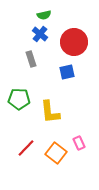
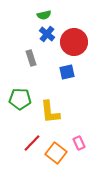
blue cross: moved 7 px right
gray rectangle: moved 1 px up
green pentagon: moved 1 px right
red line: moved 6 px right, 5 px up
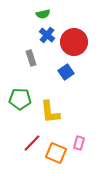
green semicircle: moved 1 px left, 1 px up
blue cross: moved 1 px down
blue square: moved 1 px left; rotated 21 degrees counterclockwise
pink rectangle: rotated 40 degrees clockwise
orange square: rotated 15 degrees counterclockwise
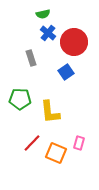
blue cross: moved 1 px right, 2 px up
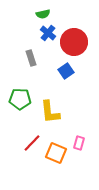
blue square: moved 1 px up
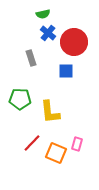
blue square: rotated 35 degrees clockwise
pink rectangle: moved 2 px left, 1 px down
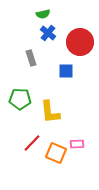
red circle: moved 6 px right
pink rectangle: rotated 72 degrees clockwise
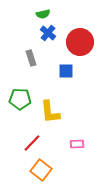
orange square: moved 15 px left, 17 px down; rotated 15 degrees clockwise
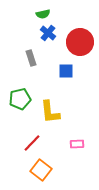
green pentagon: rotated 15 degrees counterclockwise
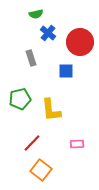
green semicircle: moved 7 px left
yellow L-shape: moved 1 px right, 2 px up
